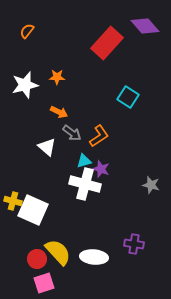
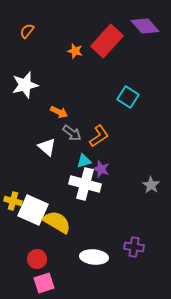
red rectangle: moved 2 px up
orange star: moved 18 px right, 26 px up; rotated 14 degrees clockwise
gray star: rotated 18 degrees clockwise
purple cross: moved 3 px down
yellow semicircle: moved 1 px left, 30 px up; rotated 16 degrees counterclockwise
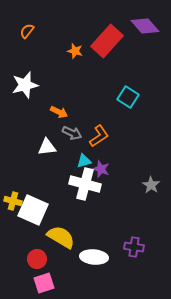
gray arrow: rotated 12 degrees counterclockwise
white triangle: rotated 48 degrees counterclockwise
yellow semicircle: moved 4 px right, 15 px down
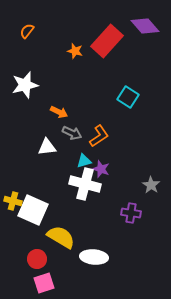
purple cross: moved 3 px left, 34 px up
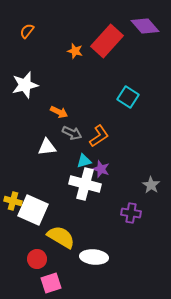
pink square: moved 7 px right
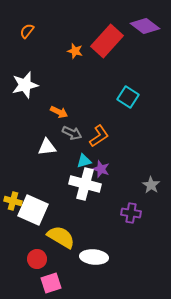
purple diamond: rotated 12 degrees counterclockwise
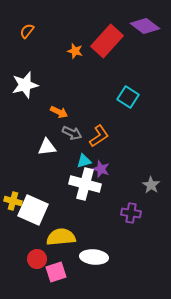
yellow semicircle: rotated 36 degrees counterclockwise
pink square: moved 5 px right, 11 px up
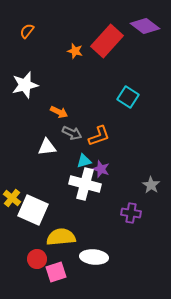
orange L-shape: rotated 15 degrees clockwise
yellow cross: moved 1 px left, 3 px up; rotated 24 degrees clockwise
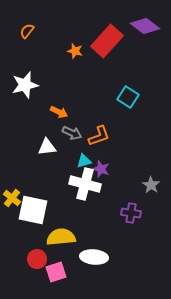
white square: rotated 12 degrees counterclockwise
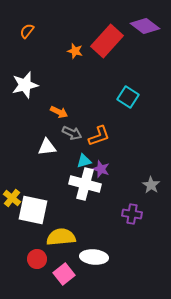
purple cross: moved 1 px right, 1 px down
pink square: moved 8 px right, 2 px down; rotated 20 degrees counterclockwise
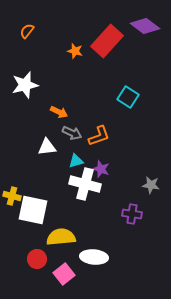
cyan triangle: moved 8 px left
gray star: rotated 24 degrees counterclockwise
yellow cross: moved 2 px up; rotated 24 degrees counterclockwise
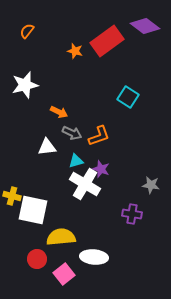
red rectangle: rotated 12 degrees clockwise
white cross: rotated 16 degrees clockwise
